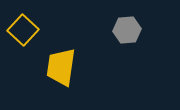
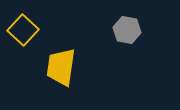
gray hexagon: rotated 16 degrees clockwise
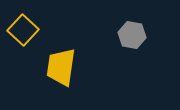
gray hexagon: moved 5 px right, 5 px down
